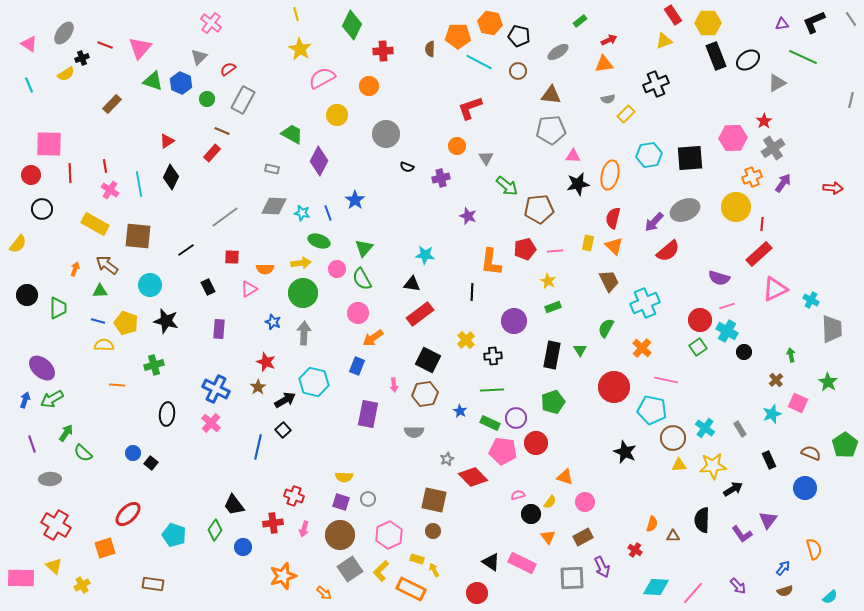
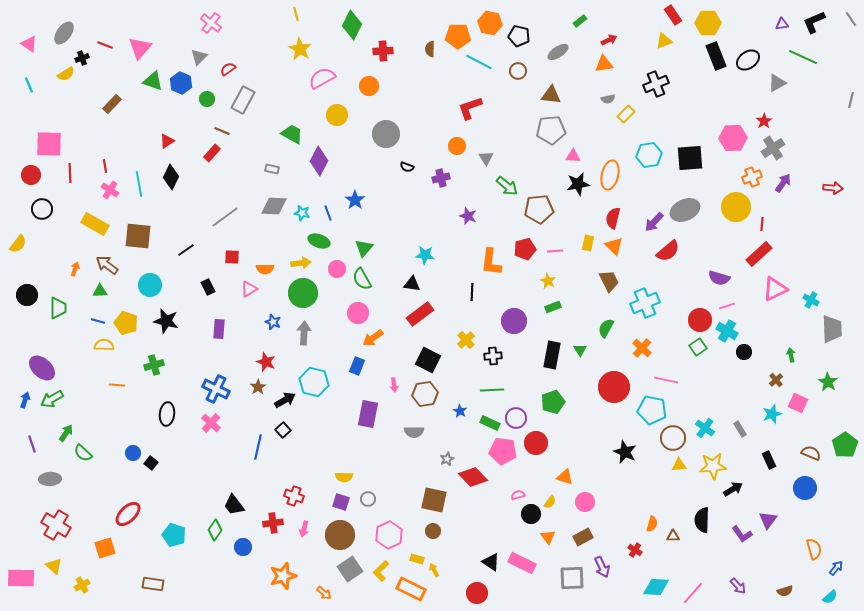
blue arrow at (783, 568): moved 53 px right
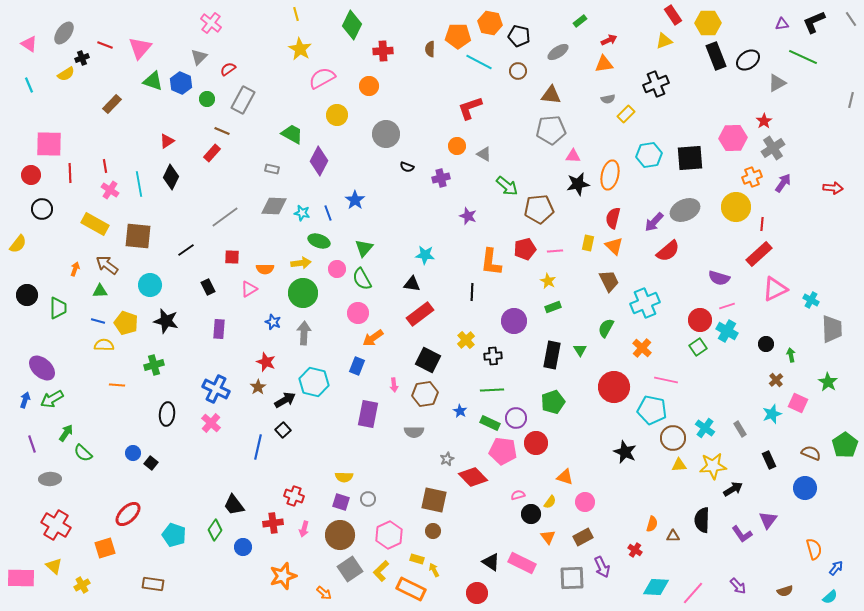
gray triangle at (486, 158): moved 2 px left, 4 px up; rotated 28 degrees counterclockwise
black circle at (744, 352): moved 22 px right, 8 px up
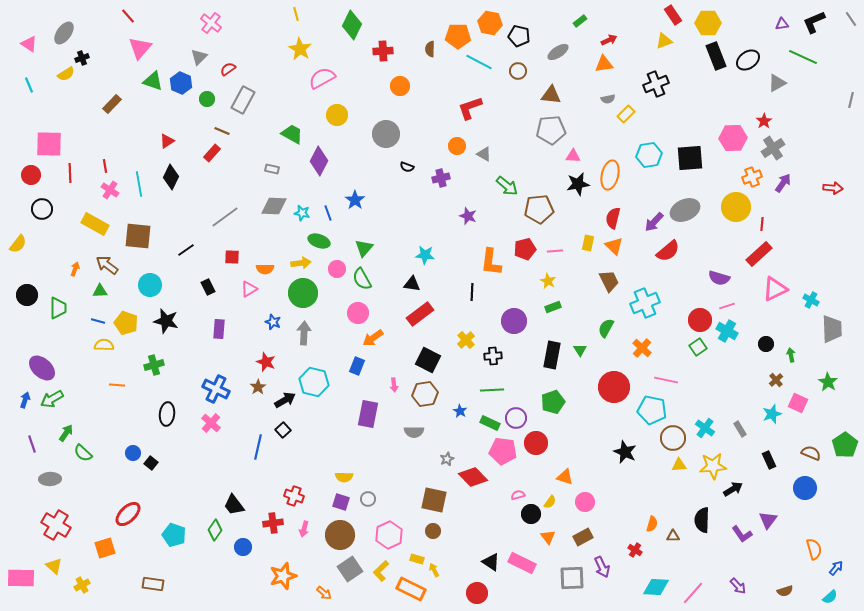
red line at (105, 45): moved 23 px right, 29 px up; rotated 28 degrees clockwise
orange circle at (369, 86): moved 31 px right
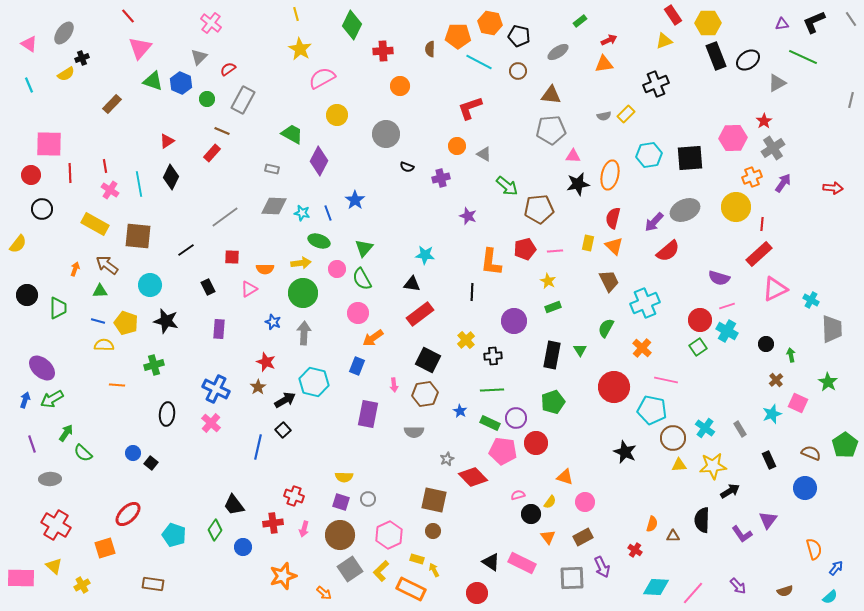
gray semicircle at (608, 99): moved 4 px left, 17 px down
black arrow at (733, 489): moved 3 px left, 2 px down
